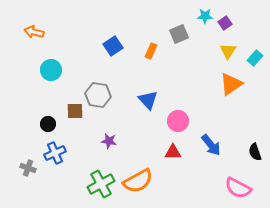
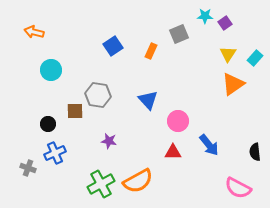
yellow triangle: moved 3 px down
orange triangle: moved 2 px right
blue arrow: moved 2 px left
black semicircle: rotated 12 degrees clockwise
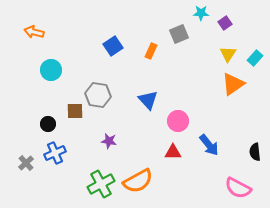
cyan star: moved 4 px left, 3 px up
gray cross: moved 2 px left, 5 px up; rotated 28 degrees clockwise
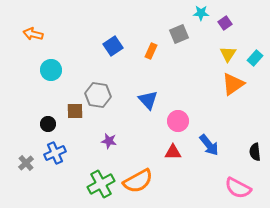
orange arrow: moved 1 px left, 2 px down
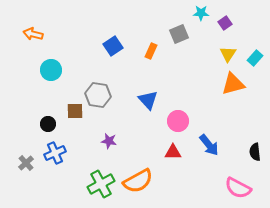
orange triangle: rotated 20 degrees clockwise
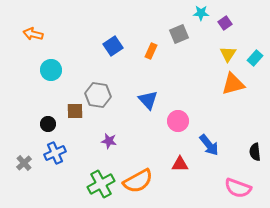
red triangle: moved 7 px right, 12 px down
gray cross: moved 2 px left
pink semicircle: rotated 8 degrees counterclockwise
